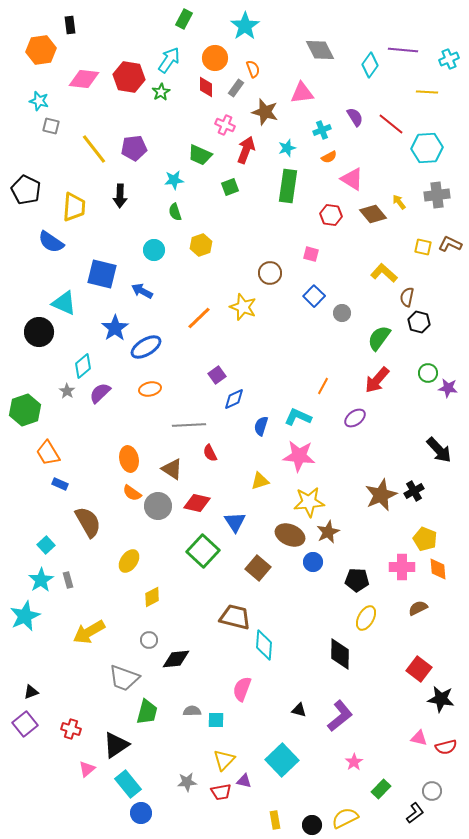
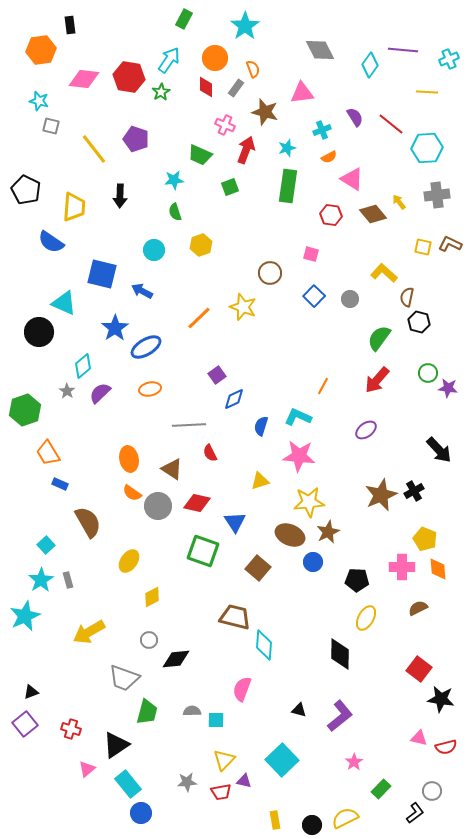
purple pentagon at (134, 148): moved 2 px right, 9 px up; rotated 25 degrees clockwise
gray circle at (342, 313): moved 8 px right, 14 px up
purple ellipse at (355, 418): moved 11 px right, 12 px down
green square at (203, 551): rotated 24 degrees counterclockwise
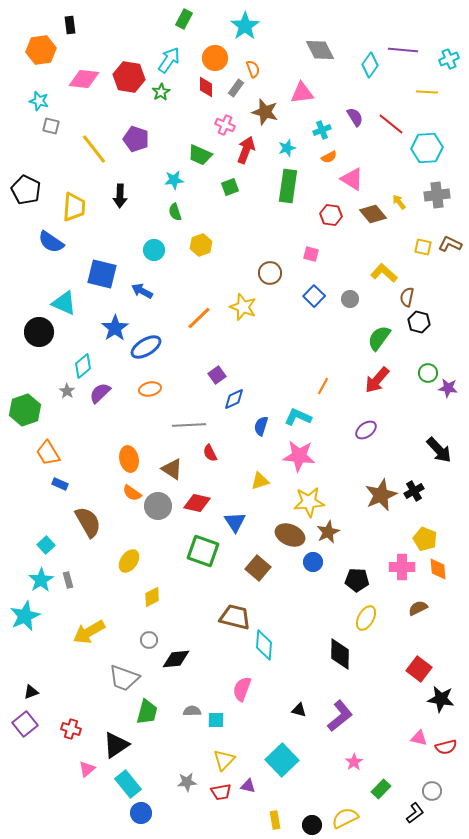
purple triangle at (244, 781): moved 4 px right, 5 px down
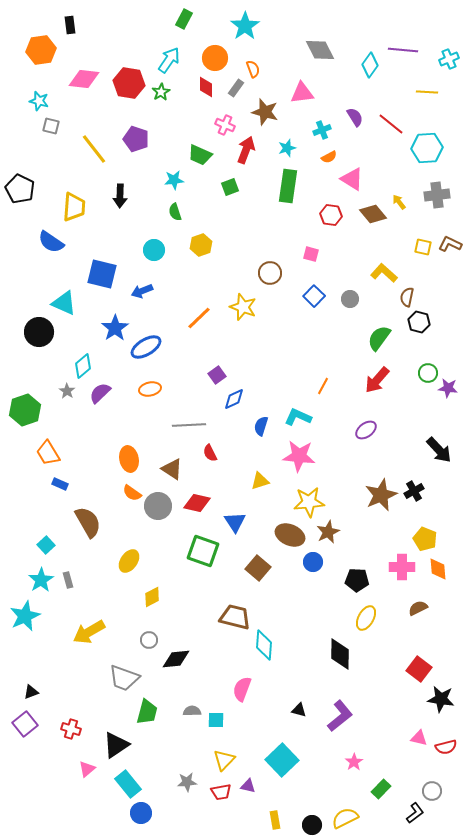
red hexagon at (129, 77): moved 6 px down
black pentagon at (26, 190): moved 6 px left, 1 px up
blue arrow at (142, 291): rotated 50 degrees counterclockwise
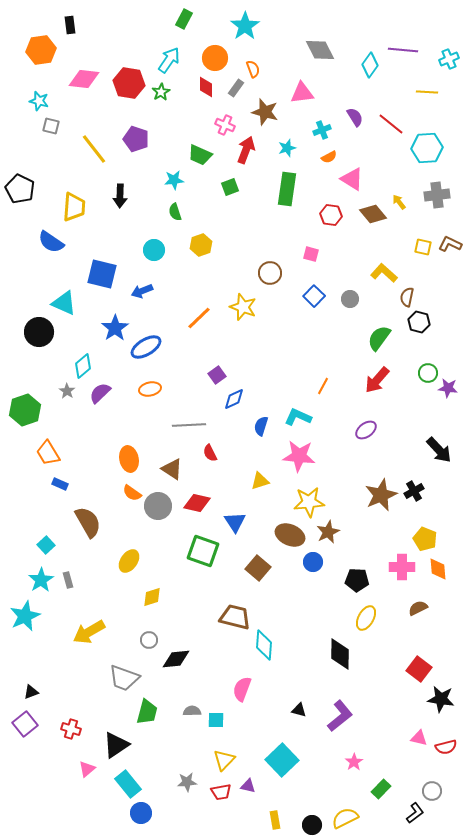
green rectangle at (288, 186): moved 1 px left, 3 px down
yellow diamond at (152, 597): rotated 10 degrees clockwise
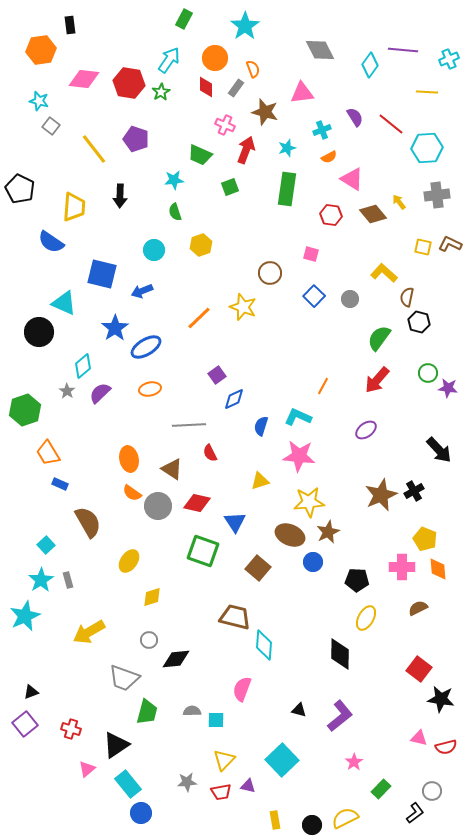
gray square at (51, 126): rotated 24 degrees clockwise
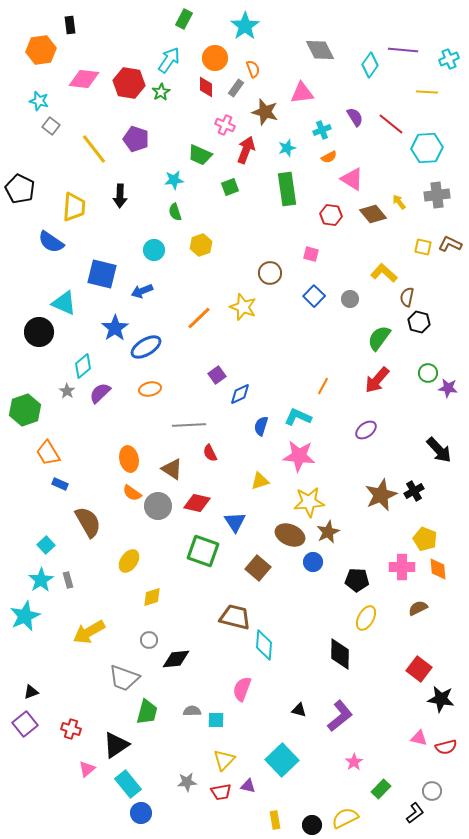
green rectangle at (287, 189): rotated 16 degrees counterclockwise
blue diamond at (234, 399): moved 6 px right, 5 px up
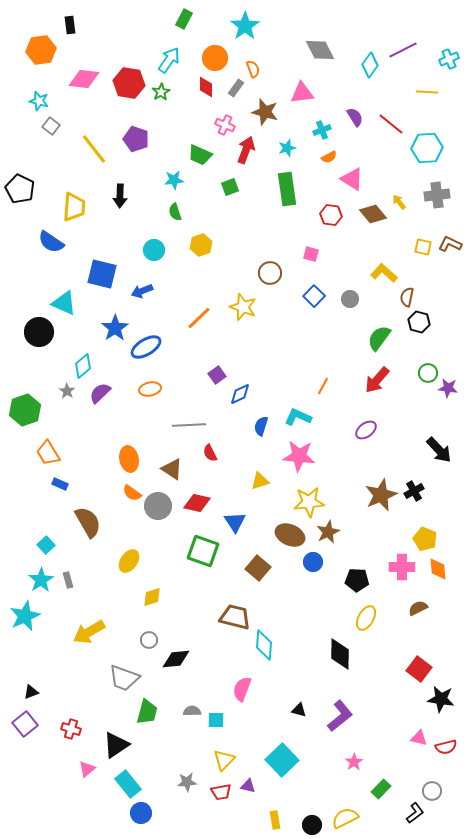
purple line at (403, 50): rotated 32 degrees counterclockwise
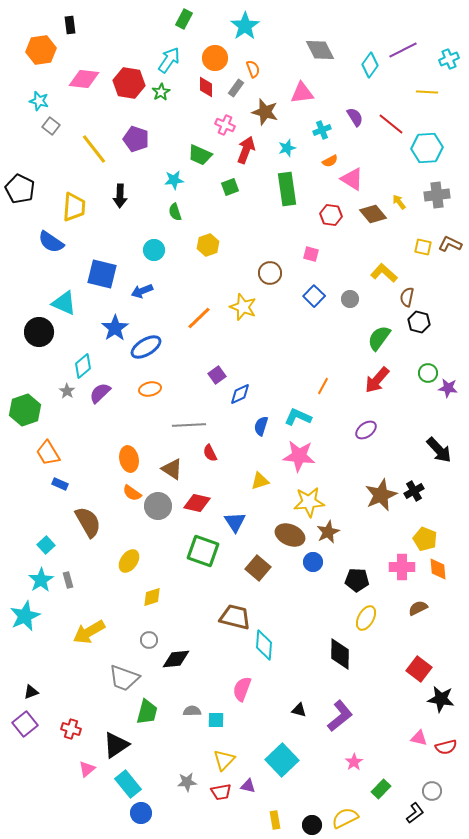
orange semicircle at (329, 157): moved 1 px right, 4 px down
yellow hexagon at (201, 245): moved 7 px right
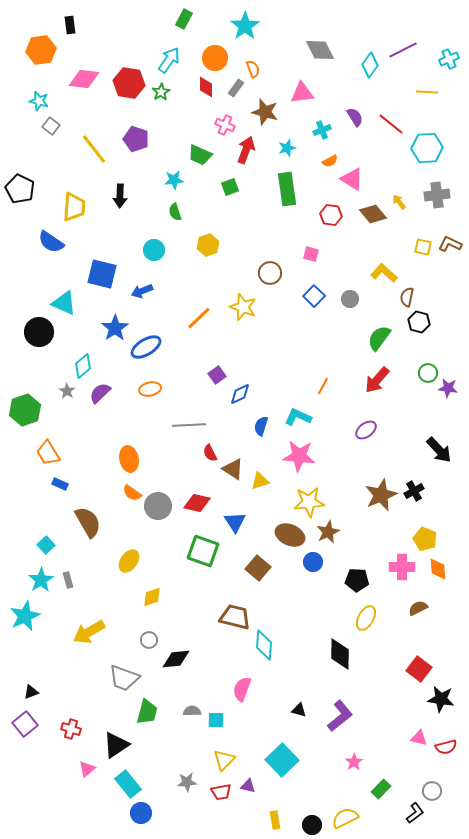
brown triangle at (172, 469): moved 61 px right
